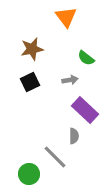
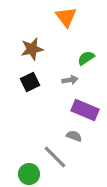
green semicircle: rotated 108 degrees clockwise
purple rectangle: rotated 20 degrees counterclockwise
gray semicircle: rotated 70 degrees counterclockwise
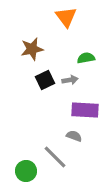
green semicircle: rotated 24 degrees clockwise
black square: moved 15 px right, 2 px up
purple rectangle: rotated 20 degrees counterclockwise
green circle: moved 3 px left, 3 px up
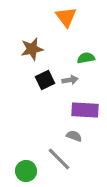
gray line: moved 4 px right, 2 px down
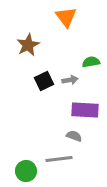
brown star: moved 4 px left, 4 px up; rotated 15 degrees counterclockwise
green semicircle: moved 5 px right, 4 px down
black square: moved 1 px left, 1 px down
gray line: rotated 52 degrees counterclockwise
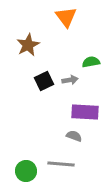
purple rectangle: moved 2 px down
gray line: moved 2 px right, 5 px down; rotated 12 degrees clockwise
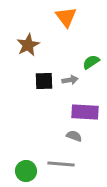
green semicircle: rotated 24 degrees counterclockwise
black square: rotated 24 degrees clockwise
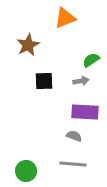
orange triangle: moved 1 px left, 1 px down; rotated 45 degrees clockwise
green semicircle: moved 2 px up
gray arrow: moved 11 px right, 1 px down
gray line: moved 12 px right
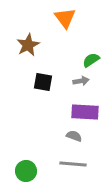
orange triangle: rotated 45 degrees counterclockwise
black square: moved 1 px left, 1 px down; rotated 12 degrees clockwise
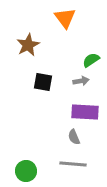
gray semicircle: moved 1 px down; rotated 133 degrees counterclockwise
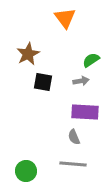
brown star: moved 9 px down
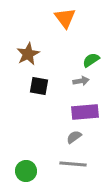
black square: moved 4 px left, 4 px down
purple rectangle: rotated 8 degrees counterclockwise
gray semicircle: rotated 77 degrees clockwise
